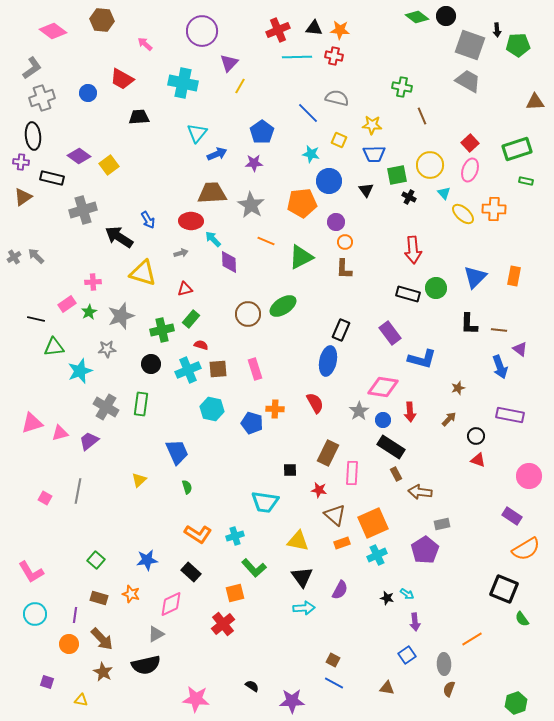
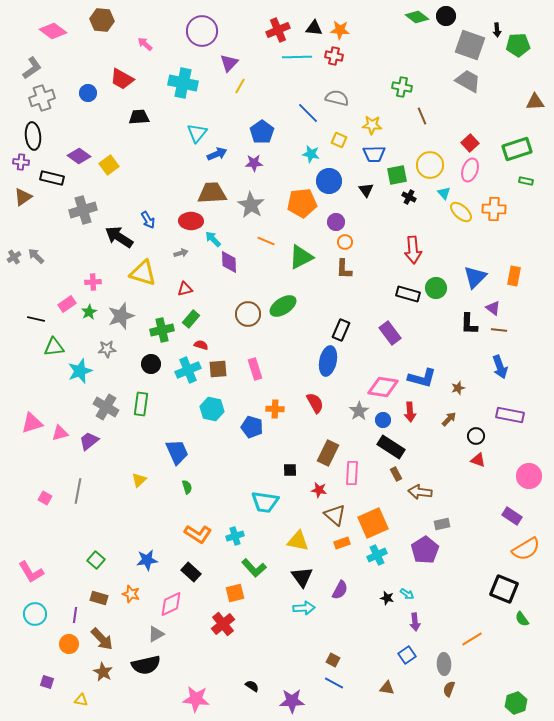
yellow ellipse at (463, 214): moved 2 px left, 2 px up
purple triangle at (520, 349): moved 27 px left, 41 px up
blue L-shape at (422, 359): moved 19 px down
blue pentagon at (252, 423): moved 4 px down
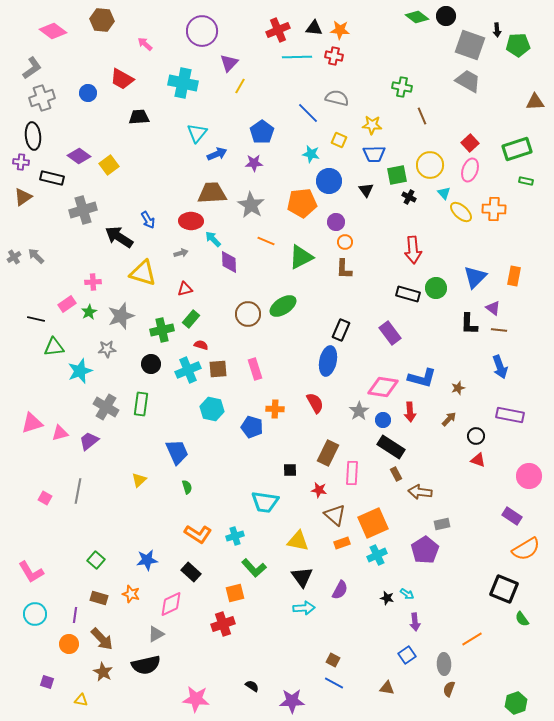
red cross at (223, 624): rotated 20 degrees clockwise
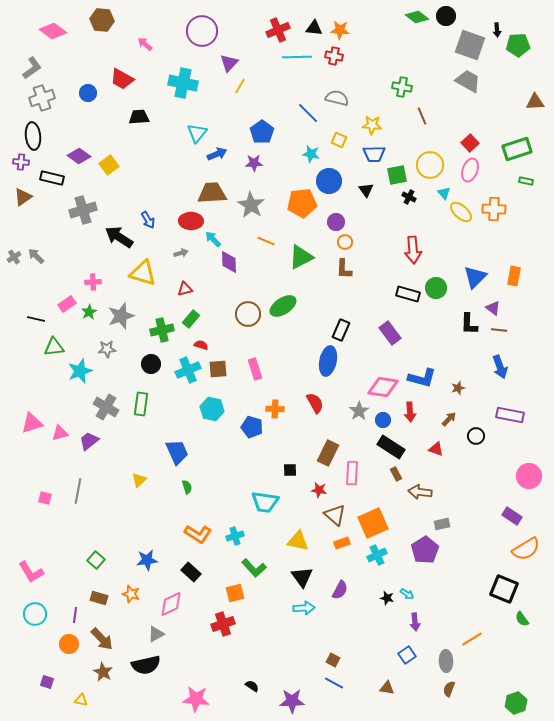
red triangle at (478, 460): moved 42 px left, 11 px up
pink square at (45, 498): rotated 16 degrees counterclockwise
gray ellipse at (444, 664): moved 2 px right, 3 px up
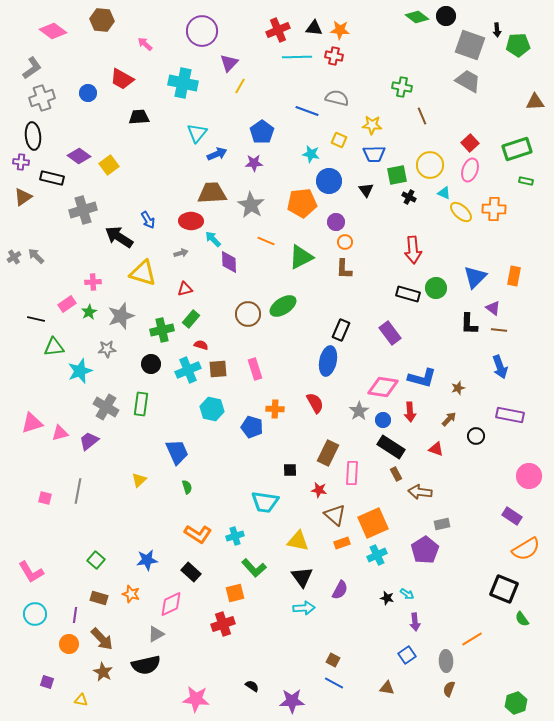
blue line at (308, 113): moved 1 px left, 2 px up; rotated 25 degrees counterclockwise
cyan triangle at (444, 193): rotated 24 degrees counterclockwise
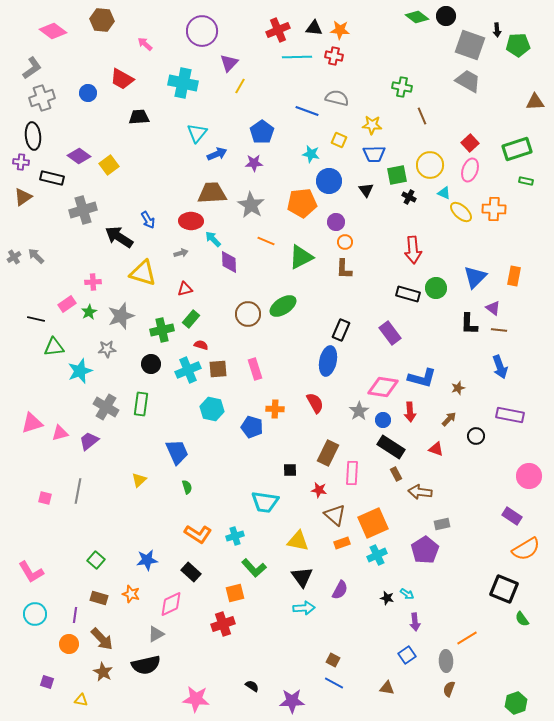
orange line at (472, 639): moved 5 px left, 1 px up
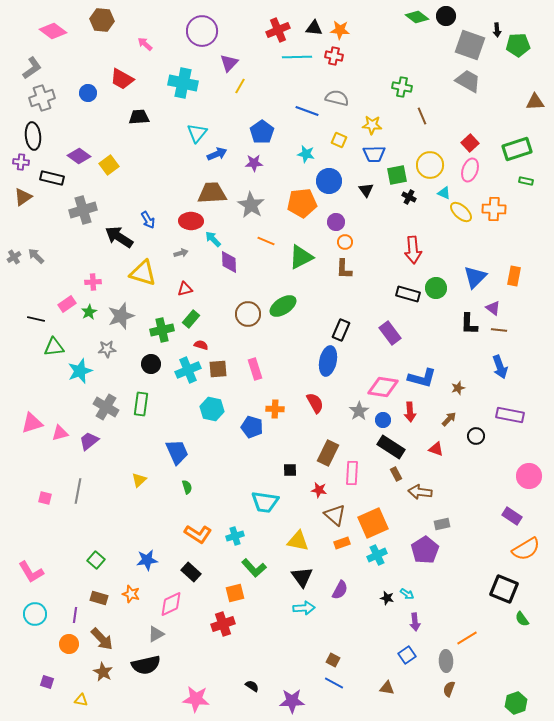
cyan star at (311, 154): moved 5 px left
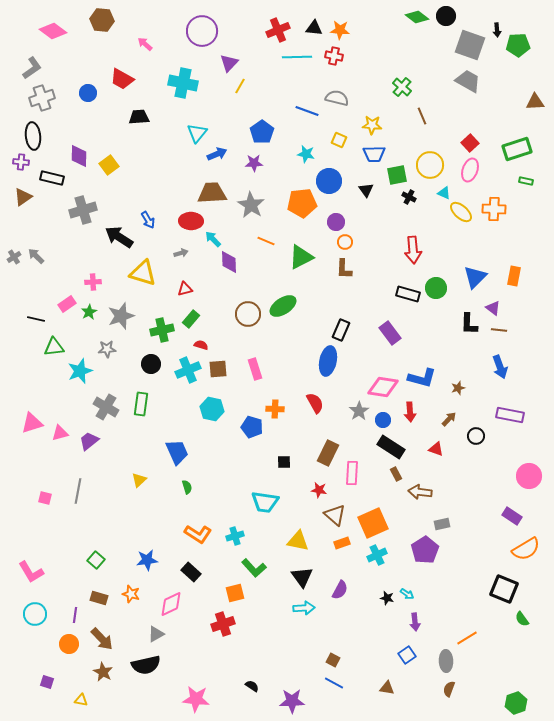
green cross at (402, 87): rotated 30 degrees clockwise
purple diamond at (79, 156): rotated 55 degrees clockwise
black square at (290, 470): moved 6 px left, 8 px up
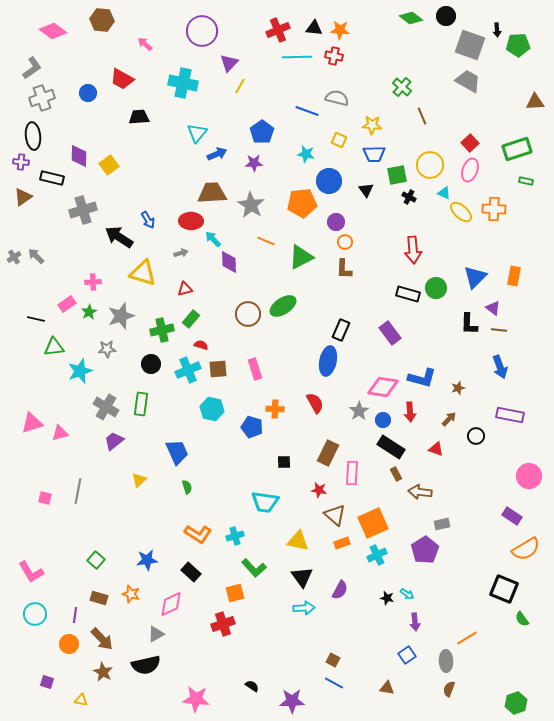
green diamond at (417, 17): moved 6 px left, 1 px down
purple trapezoid at (89, 441): moved 25 px right
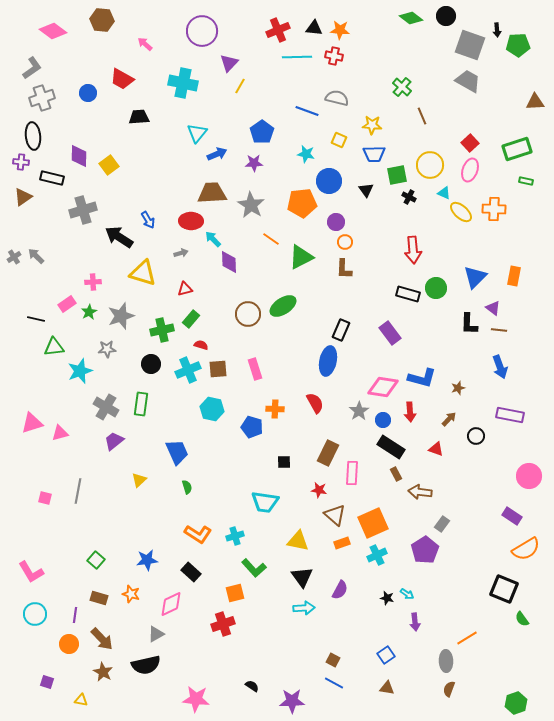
orange line at (266, 241): moved 5 px right, 2 px up; rotated 12 degrees clockwise
gray rectangle at (442, 524): rotated 42 degrees counterclockwise
blue square at (407, 655): moved 21 px left
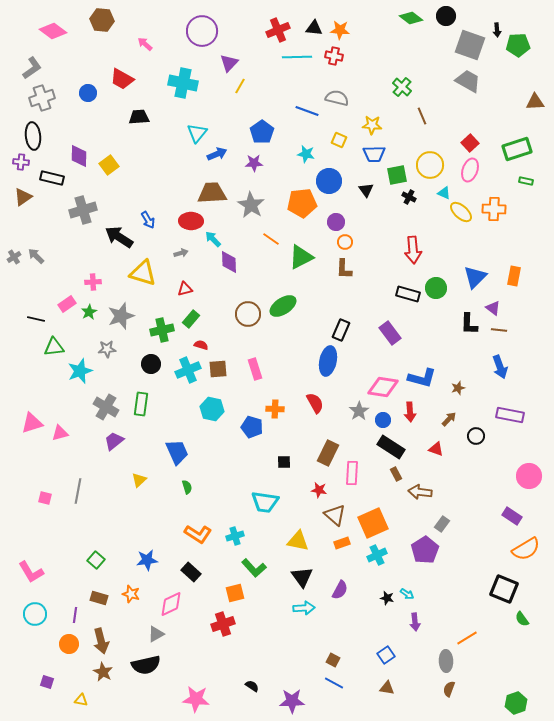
brown arrow at (102, 639): moved 1 px left, 2 px down; rotated 30 degrees clockwise
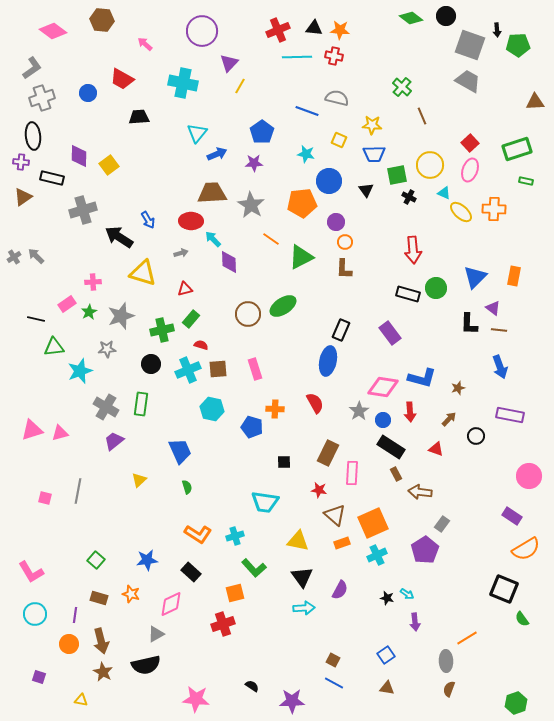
pink triangle at (32, 423): moved 7 px down
blue trapezoid at (177, 452): moved 3 px right, 1 px up
purple square at (47, 682): moved 8 px left, 5 px up
